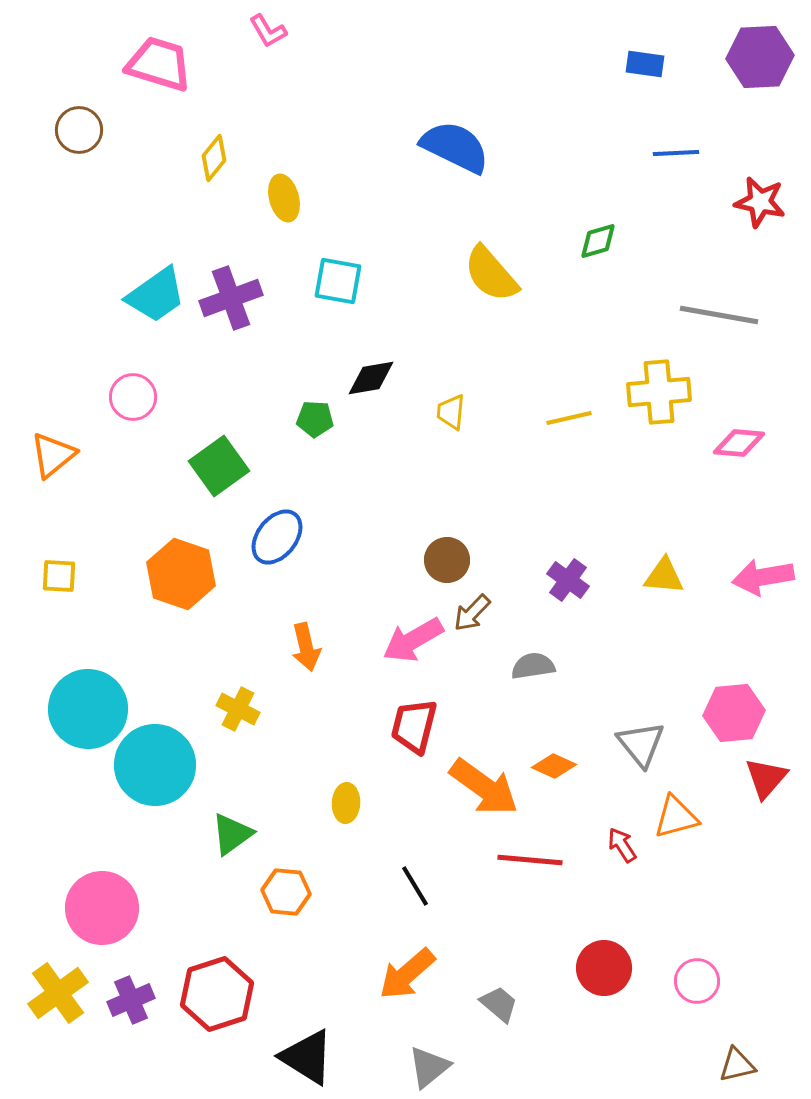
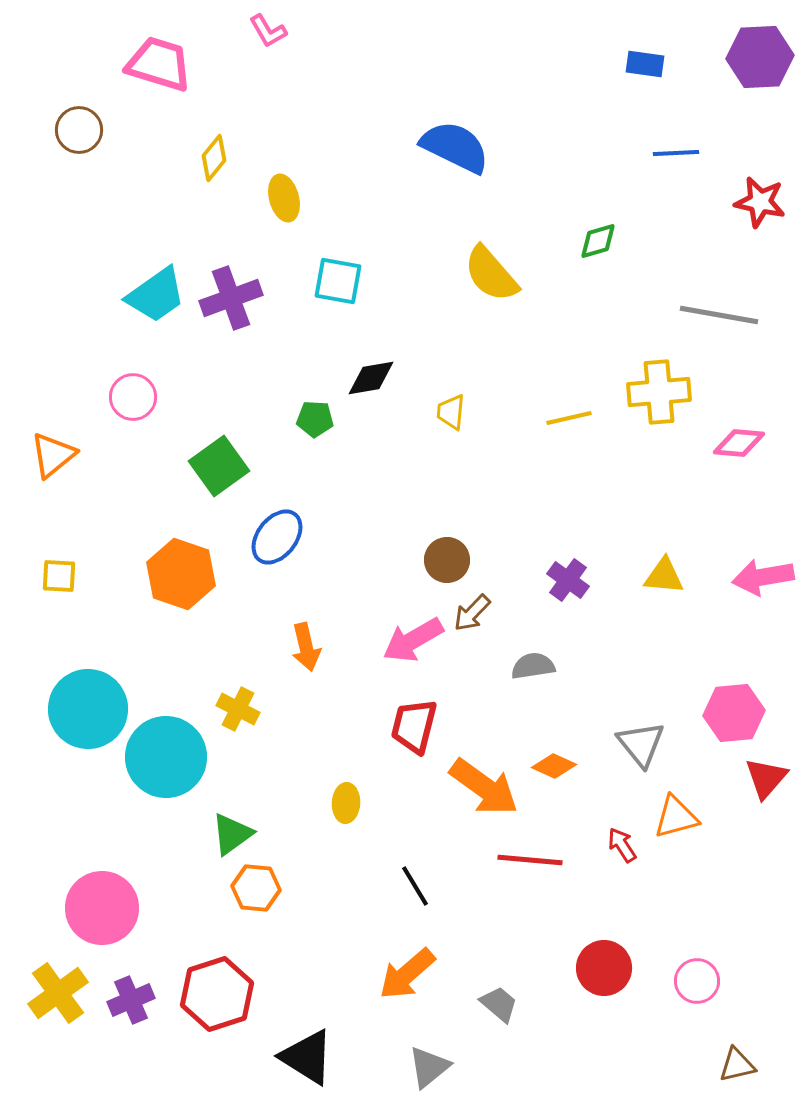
cyan circle at (155, 765): moved 11 px right, 8 px up
orange hexagon at (286, 892): moved 30 px left, 4 px up
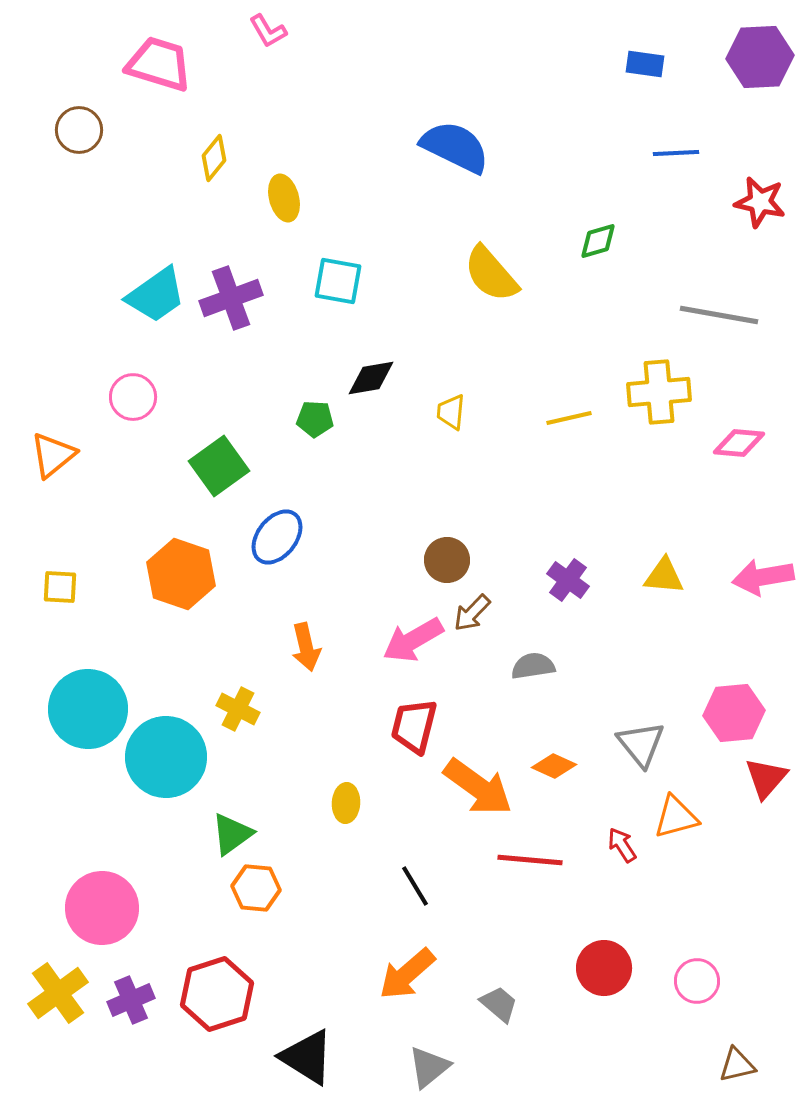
yellow square at (59, 576): moved 1 px right, 11 px down
orange arrow at (484, 787): moved 6 px left
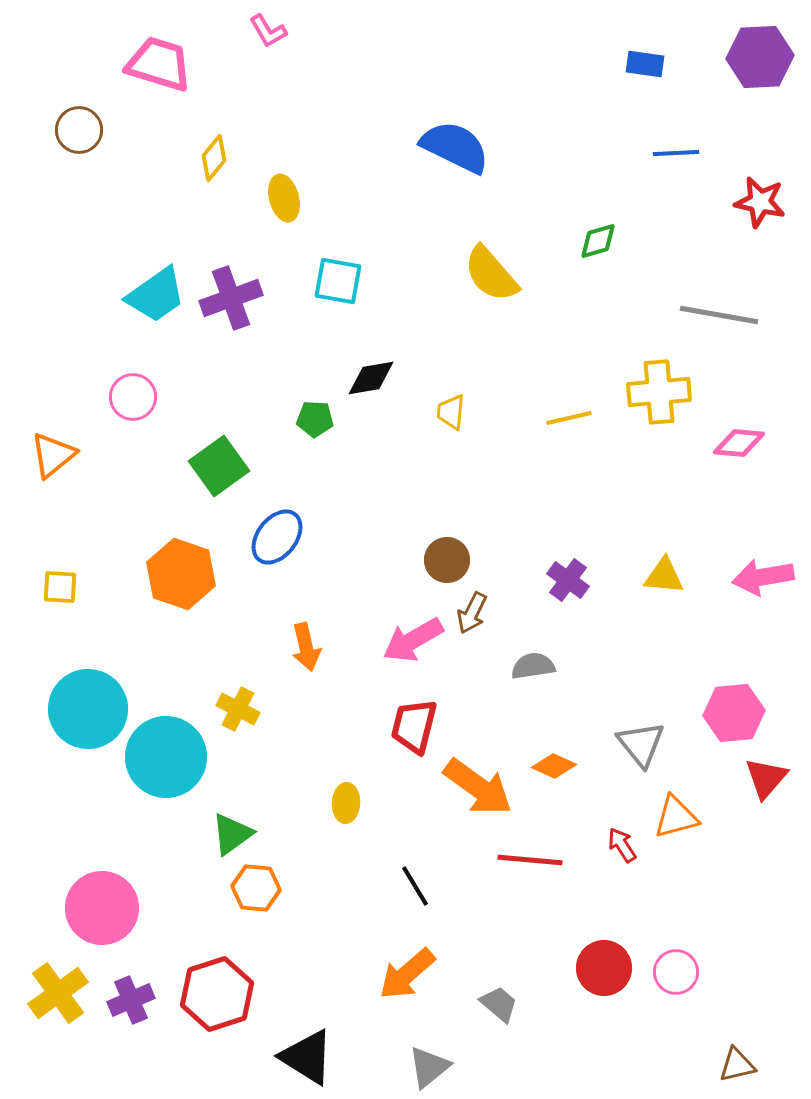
brown arrow at (472, 613): rotated 18 degrees counterclockwise
pink circle at (697, 981): moved 21 px left, 9 px up
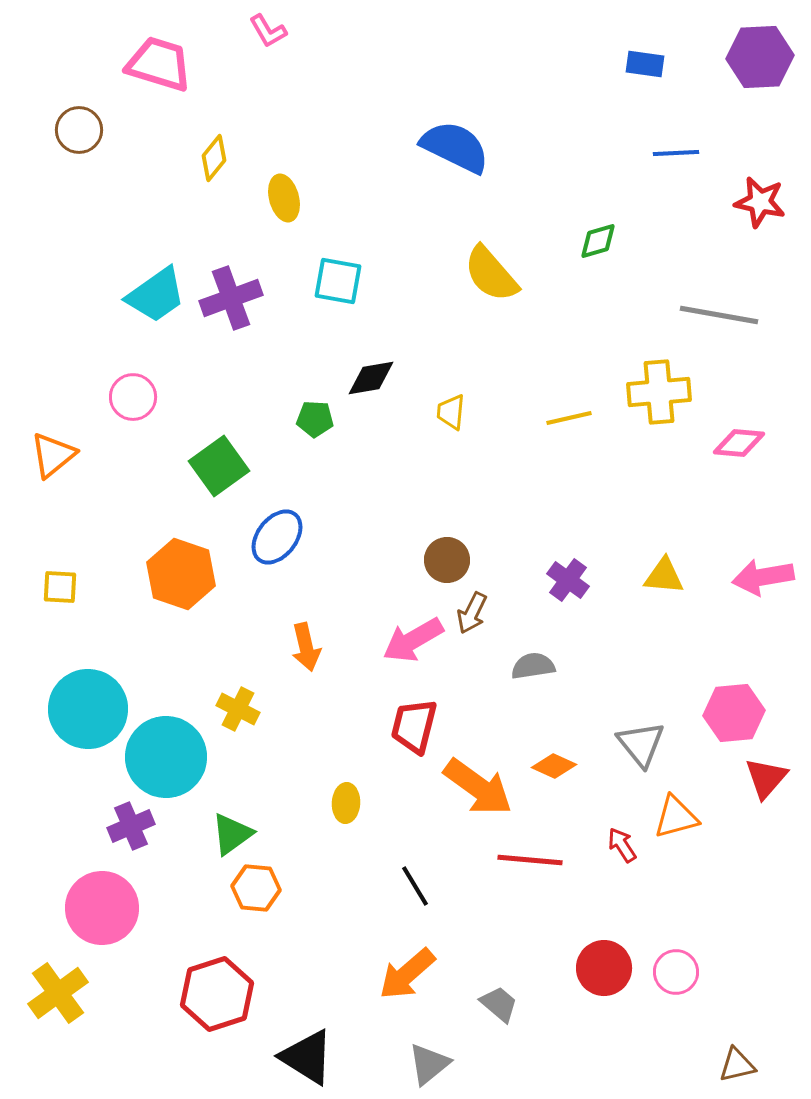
purple cross at (131, 1000): moved 174 px up
gray triangle at (429, 1067): moved 3 px up
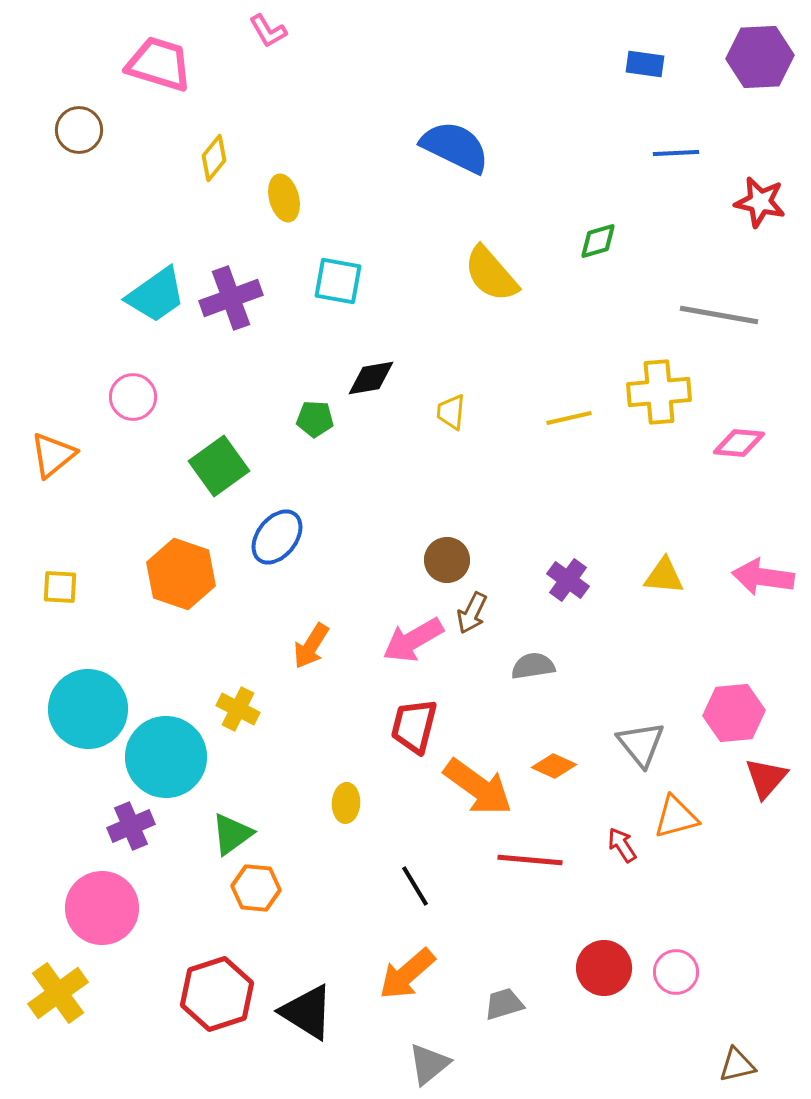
pink arrow at (763, 577): rotated 18 degrees clockwise
orange arrow at (306, 647): moved 5 px right, 1 px up; rotated 45 degrees clockwise
gray trapezoid at (499, 1004): moved 5 px right; rotated 57 degrees counterclockwise
black triangle at (307, 1057): moved 45 px up
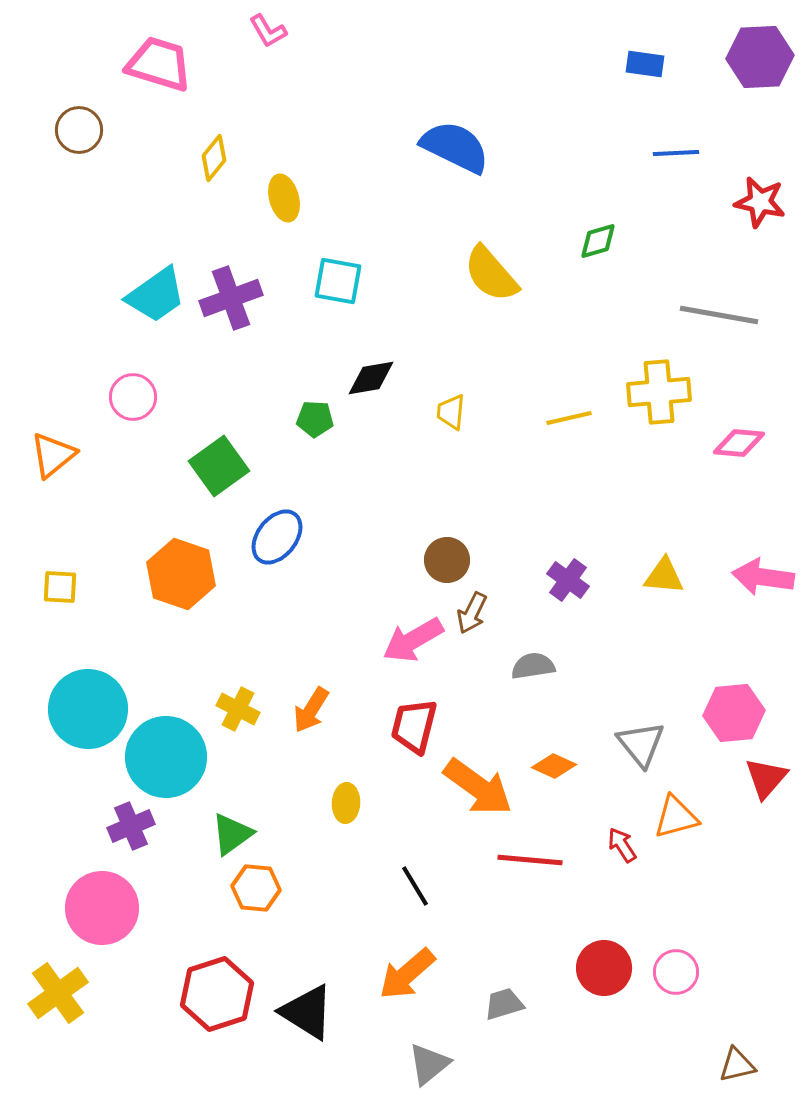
orange arrow at (311, 646): moved 64 px down
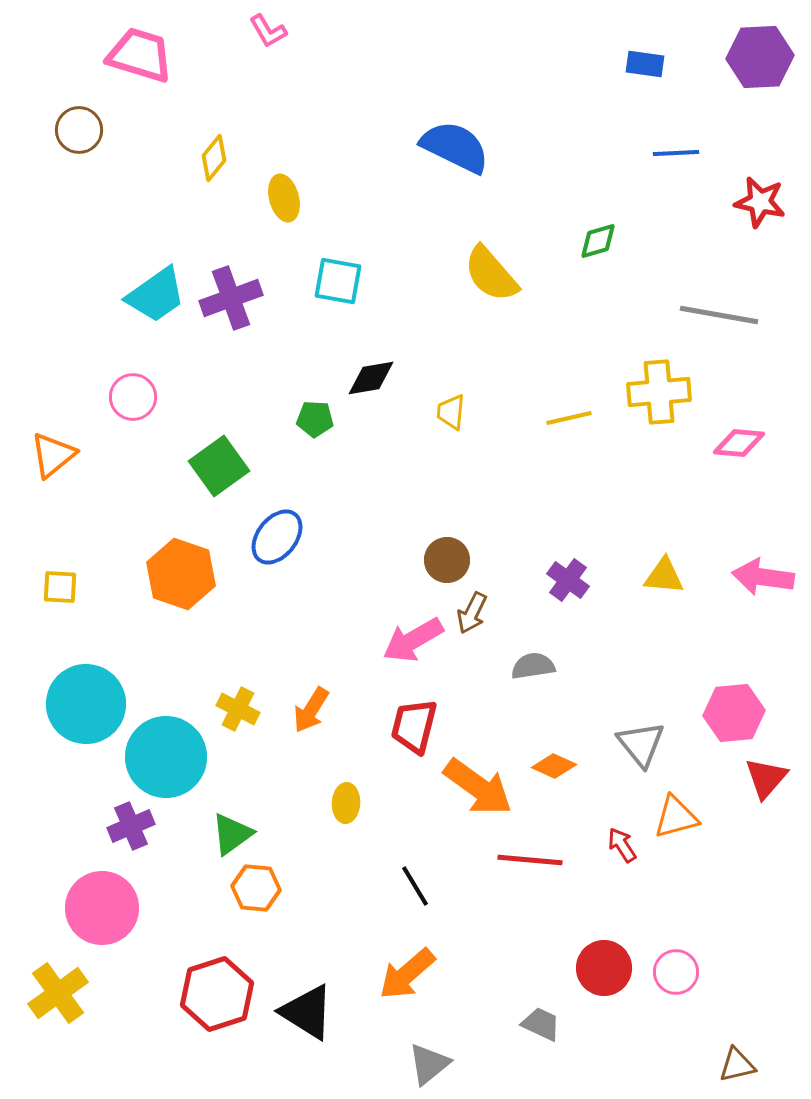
pink trapezoid at (159, 64): moved 19 px left, 9 px up
cyan circle at (88, 709): moved 2 px left, 5 px up
gray trapezoid at (504, 1004): moved 37 px right, 20 px down; rotated 42 degrees clockwise
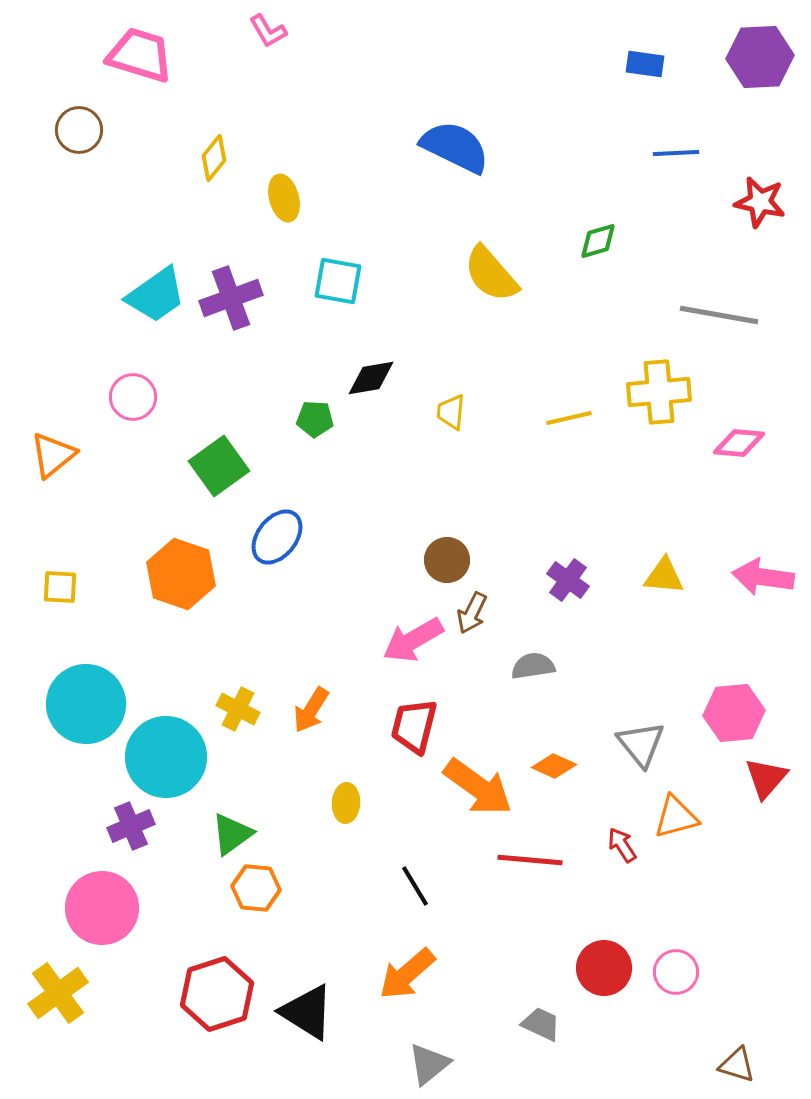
brown triangle at (737, 1065): rotated 30 degrees clockwise
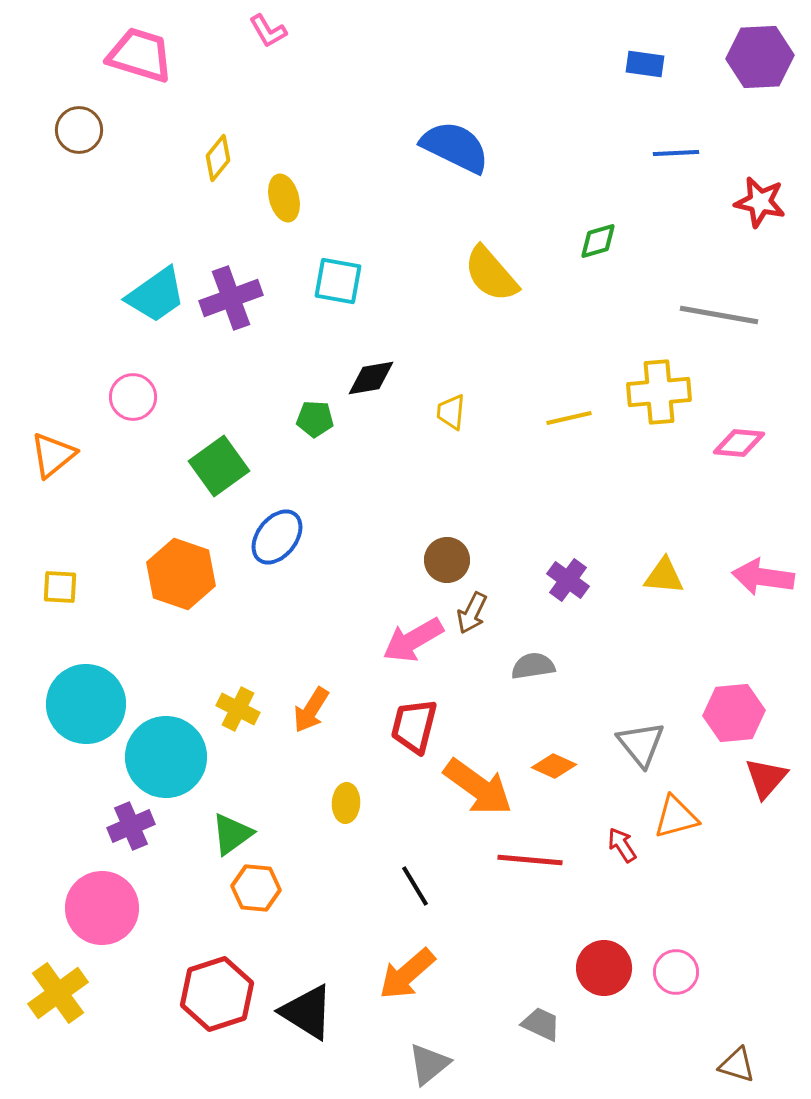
yellow diamond at (214, 158): moved 4 px right
